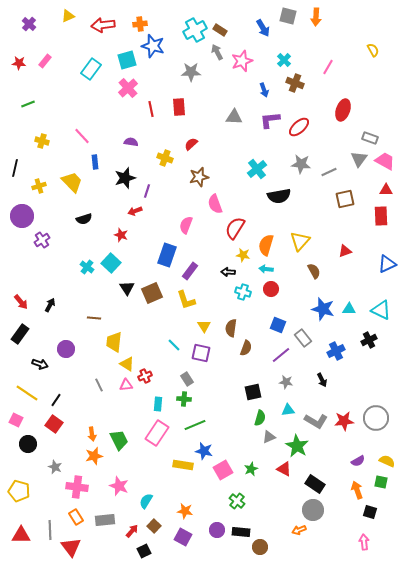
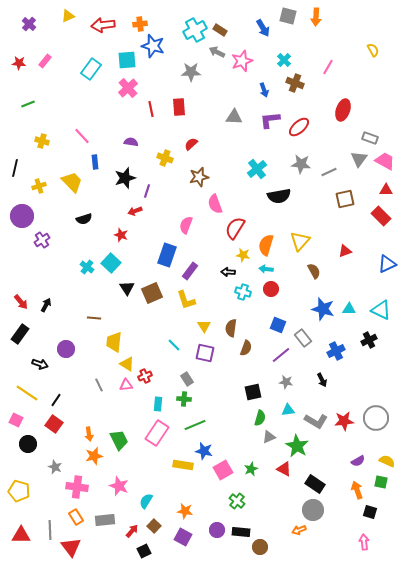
gray arrow at (217, 52): rotated 35 degrees counterclockwise
cyan square at (127, 60): rotated 12 degrees clockwise
red rectangle at (381, 216): rotated 42 degrees counterclockwise
black arrow at (50, 305): moved 4 px left
purple square at (201, 353): moved 4 px right
orange arrow at (92, 434): moved 3 px left
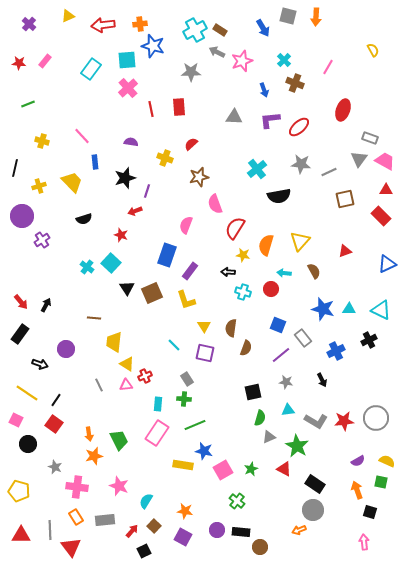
cyan arrow at (266, 269): moved 18 px right, 4 px down
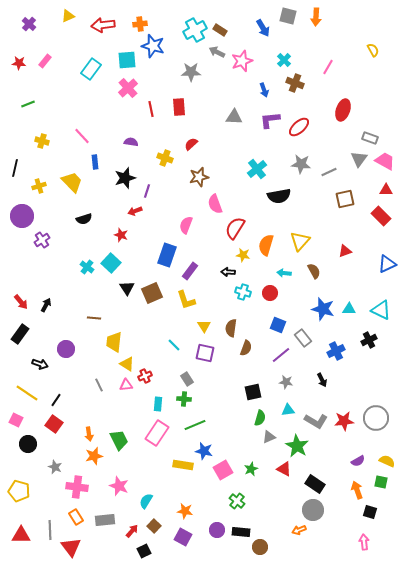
red circle at (271, 289): moved 1 px left, 4 px down
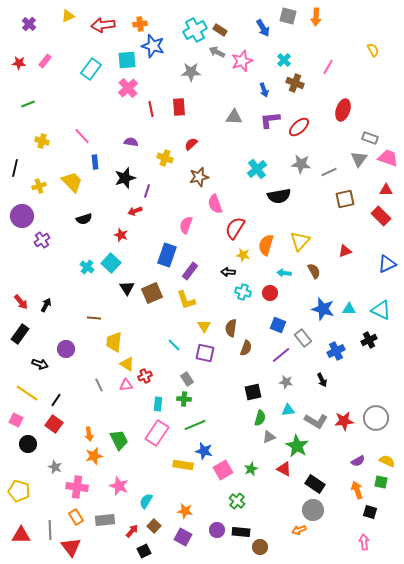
pink trapezoid at (385, 161): moved 3 px right, 3 px up; rotated 10 degrees counterclockwise
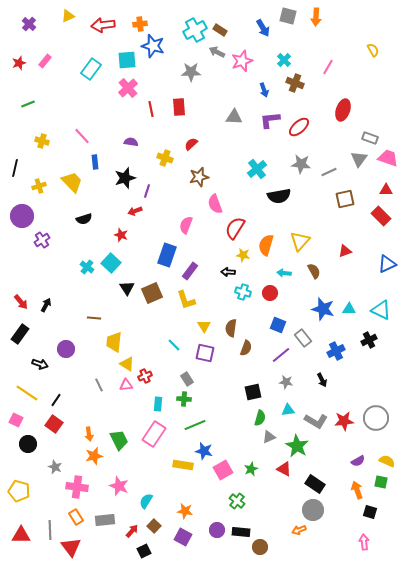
red star at (19, 63): rotated 24 degrees counterclockwise
pink rectangle at (157, 433): moved 3 px left, 1 px down
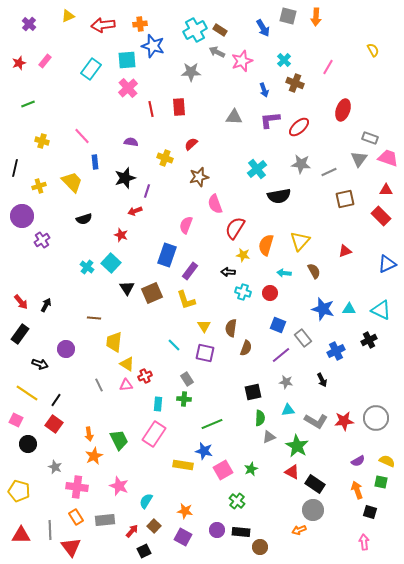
green semicircle at (260, 418): rotated 14 degrees counterclockwise
green line at (195, 425): moved 17 px right, 1 px up
orange star at (94, 456): rotated 12 degrees counterclockwise
red triangle at (284, 469): moved 8 px right, 3 px down
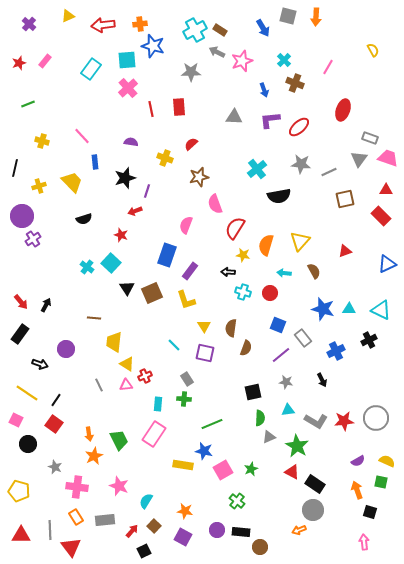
purple cross at (42, 240): moved 9 px left, 1 px up
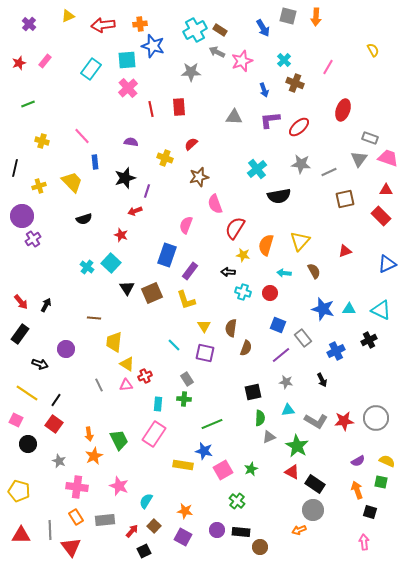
gray star at (55, 467): moved 4 px right, 6 px up
